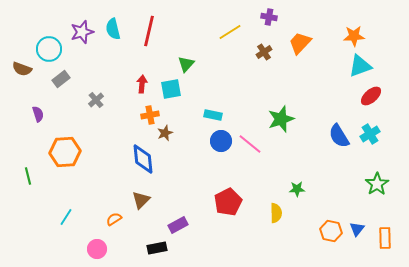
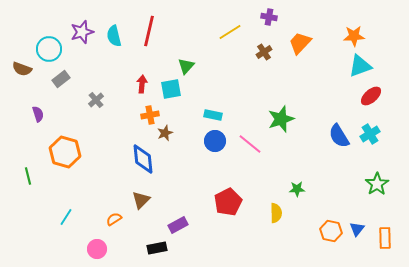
cyan semicircle at (113, 29): moved 1 px right, 7 px down
green triangle at (186, 64): moved 2 px down
blue circle at (221, 141): moved 6 px left
orange hexagon at (65, 152): rotated 20 degrees clockwise
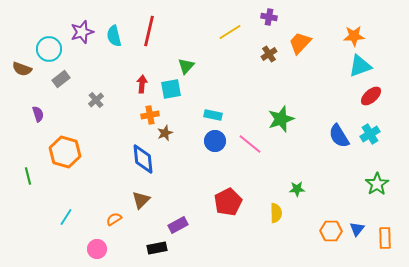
brown cross at (264, 52): moved 5 px right, 2 px down
orange hexagon at (331, 231): rotated 10 degrees counterclockwise
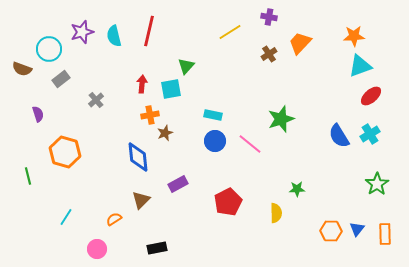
blue diamond at (143, 159): moved 5 px left, 2 px up
purple rectangle at (178, 225): moved 41 px up
orange rectangle at (385, 238): moved 4 px up
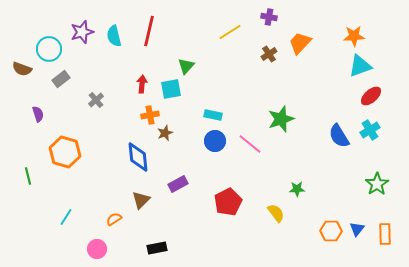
cyan cross at (370, 134): moved 4 px up
yellow semicircle at (276, 213): rotated 36 degrees counterclockwise
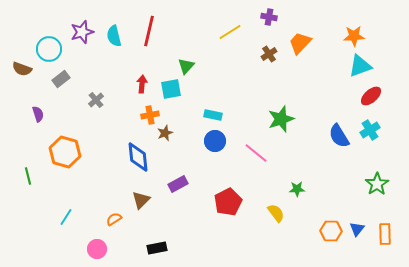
pink line at (250, 144): moved 6 px right, 9 px down
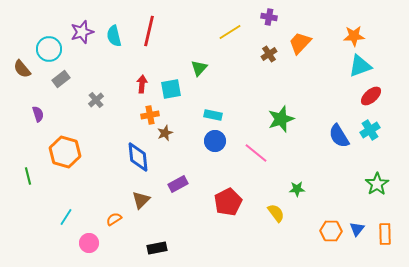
green triangle at (186, 66): moved 13 px right, 2 px down
brown semicircle at (22, 69): rotated 30 degrees clockwise
pink circle at (97, 249): moved 8 px left, 6 px up
